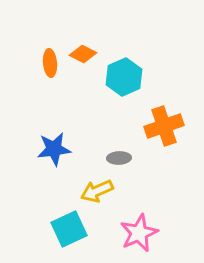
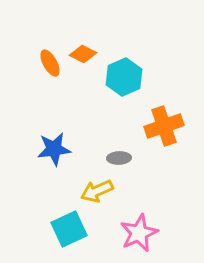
orange ellipse: rotated 24 degrees counterclockwise
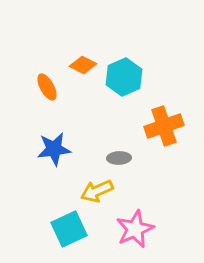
orange diamond: moved 11 px down
orange ellipse: moved 3 px left, 24 px down
pink star: moved 4 px left, 4 px up
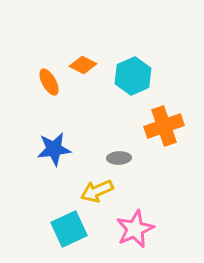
cyan hexagon: moved 9 px right, 1 px up
orange ellipse: moved 2 px right, 5 px up
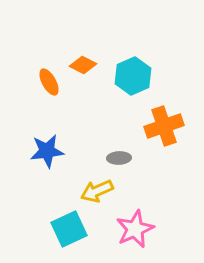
blue star: moved 7 px left, 2 px down
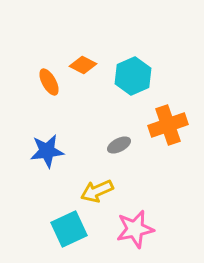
orange cross: moved 4 px right, 1 px up
gray ellipse: moved 13 px up; rotated 25 degrees counterclockwise
pink star: rotated 12 degrees clockwise
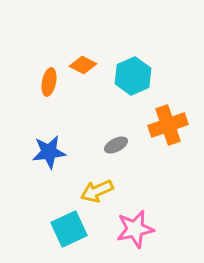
orange ellipse: rotated 40 degrees clockwise
gray ellipse: moved 3 px left
blue star: moved 2 px right, 1 px down
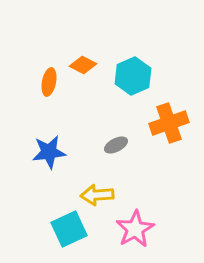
orange cross: moved 1 px right, 2 px up
yellow arrow: moved 4 px down; rotated 20 degrees clockwise
pink star: rotated 18 degrees counterclockwise
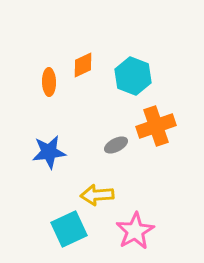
orange diamond: rotated 52 degrees counterclockwise
cyan hexagon: rotated 15 degrees counterclockwise
orange ellipse: rotated 12 degrees counterclockwise
orange cross: moved 13 px left, 3 px down
pink star: moved 2 px down
